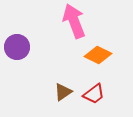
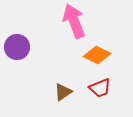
orange diamond: moved 1 px left
red trapezoid: moved 6 px right, 6 px up; rotated 15 degrees clockwise
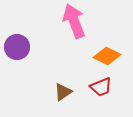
orange diamond: moved 10 px right, 1 px down
red trapezoid: moved 1 px right, 1 px up
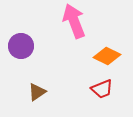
purple circle: moved 4 px right, 1 px up
red trapezoid: moved 1 px right, 2 px down
brown triangle: moved 26 px left
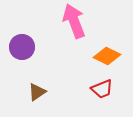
purple circle: moved 1 px right, 1 px down
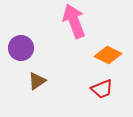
purple circle: moved 1 px left, 1 px down
orange diamond: moved 1 px right, 1 px up
brown triangle: moved 11 px up
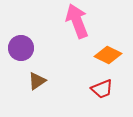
pink arrow: moved 3 px right
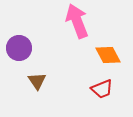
purple circle: moved 2 px left
orange diamond: rotated 36 degrees clockwise
brown triangle: rotated 30 degrees counterclockwise
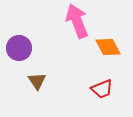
orange diamond: moved 8 px up
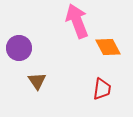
red trapezoid: rotated 60 degrees counterclockwise
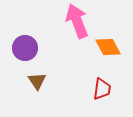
purple circle: moved 6 px right
